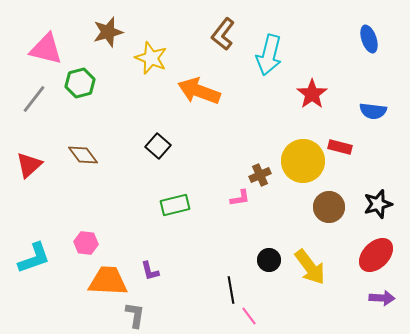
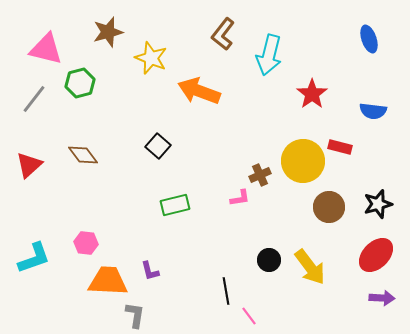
black line: moved 5 px left, 1 px down
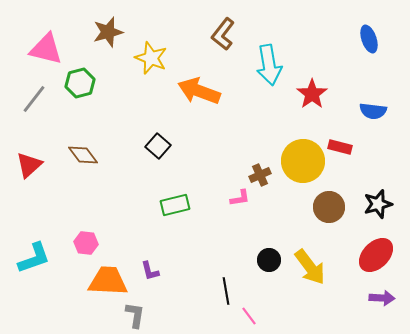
cyan arrow: moved 10 px down; rotated 24 degrees counterclockwise
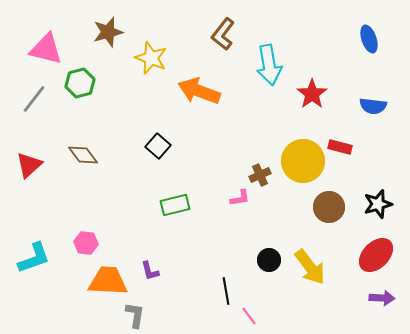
blue semicircle: moved 5 px up
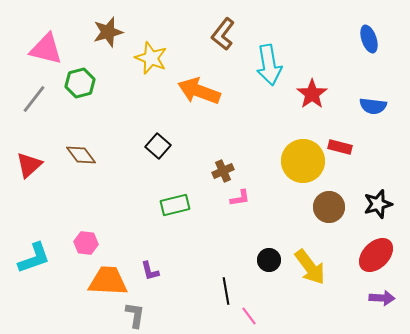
brown diamond: moved 2 px left
brown cross: moved 37 px left, 4 px up
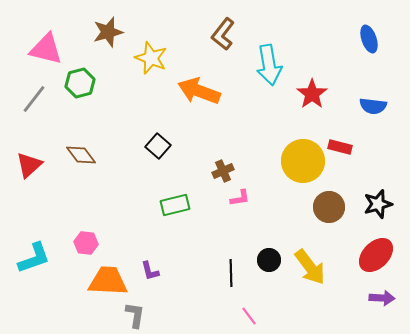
black line: moved 5 px right, 18 px up; rotated 8 degrees clockwise
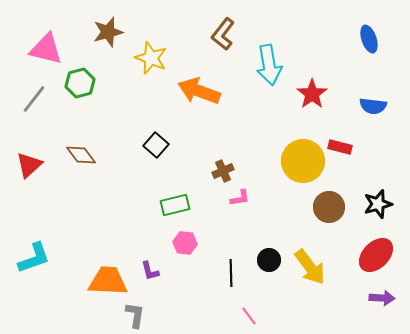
black square: moved 2 px left, 1 px up
pink hexagon: moved 99 px right
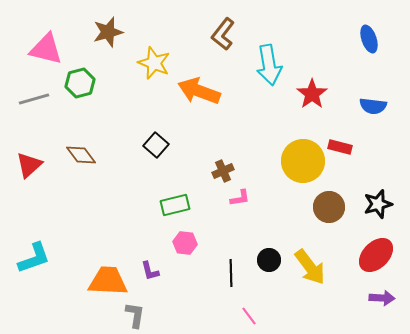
yellow star: moved 3 px right, 5 px down
gray line: rotated 36 degrees clockwise
